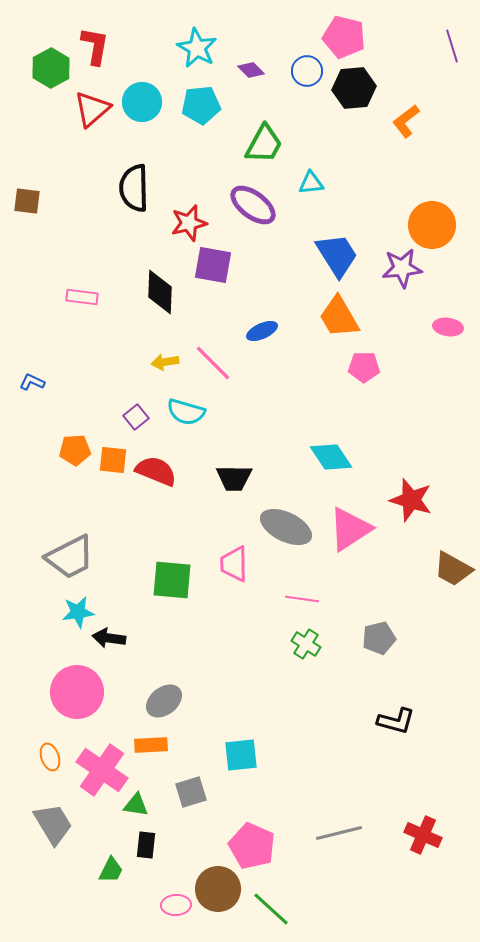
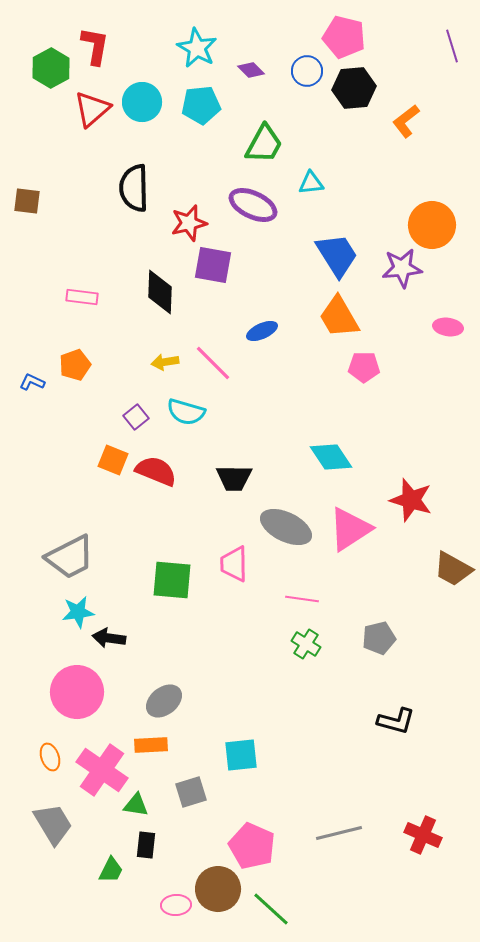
purple ellipse at (253, 205): rotated 12 degrees counterclockwise
orange pentagon at (75, 450): moved 85 px up; rotated 16 degrees counterclockwise
orange square at (113, 460): rotated 16 degrees clockwise
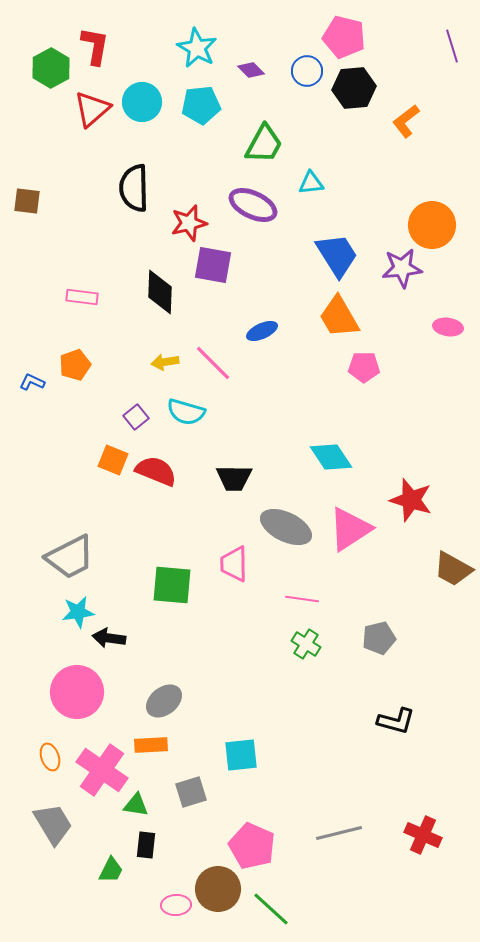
green square at (172, 580): moved 5 px down
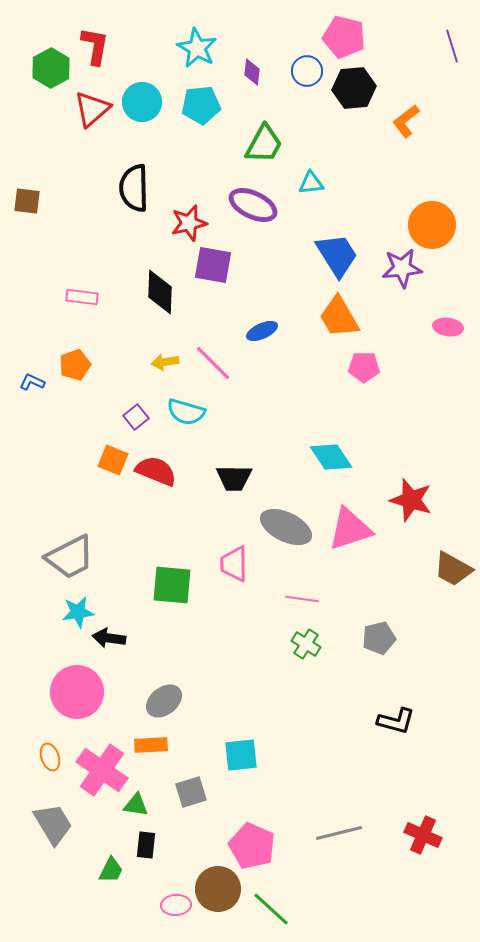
purple diamond at (251, 70): moved 1 px right, 2 px down; rotated 52 degrees clockwise
pink triangle at (350, 529): rotated 15 degrees clockwise
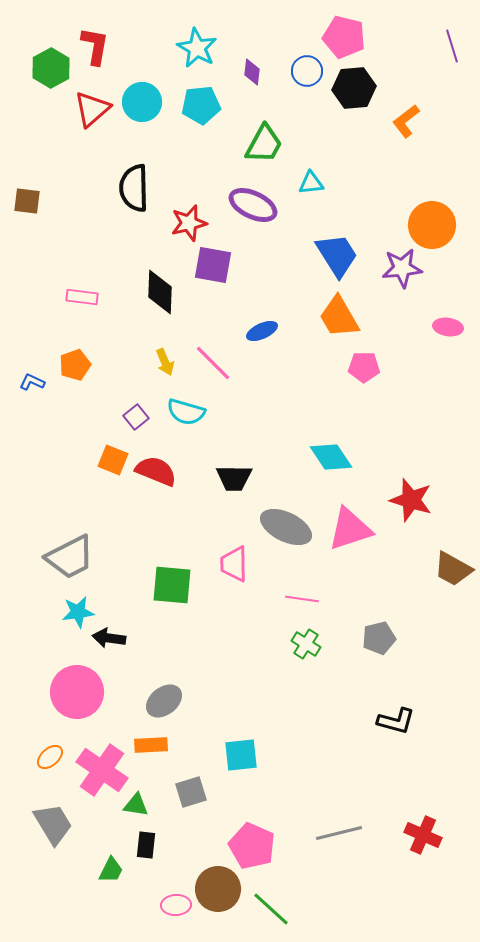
yellow arrow at (165, 362): rotated 104 degrees counterclockwise
orange ellipse at (50, 757): rotated 68 degrees clockwise
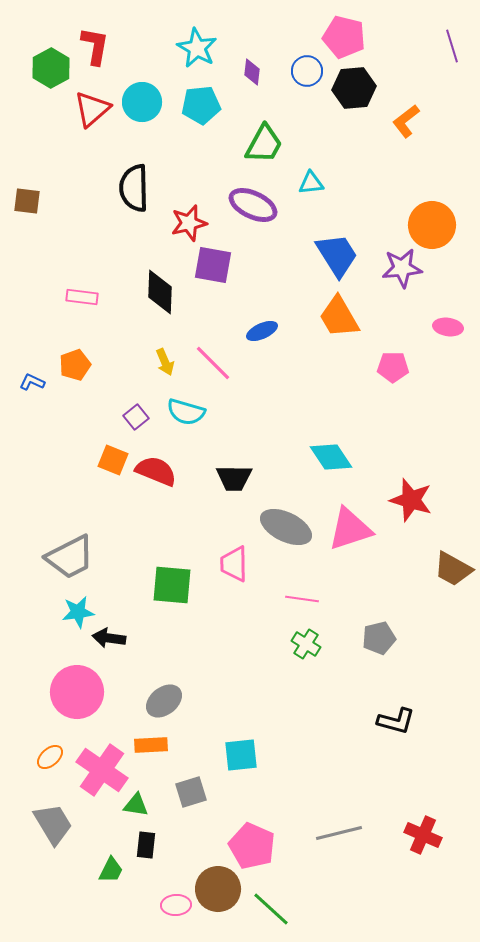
pink pentagon at (364, 367): moved 29 px right
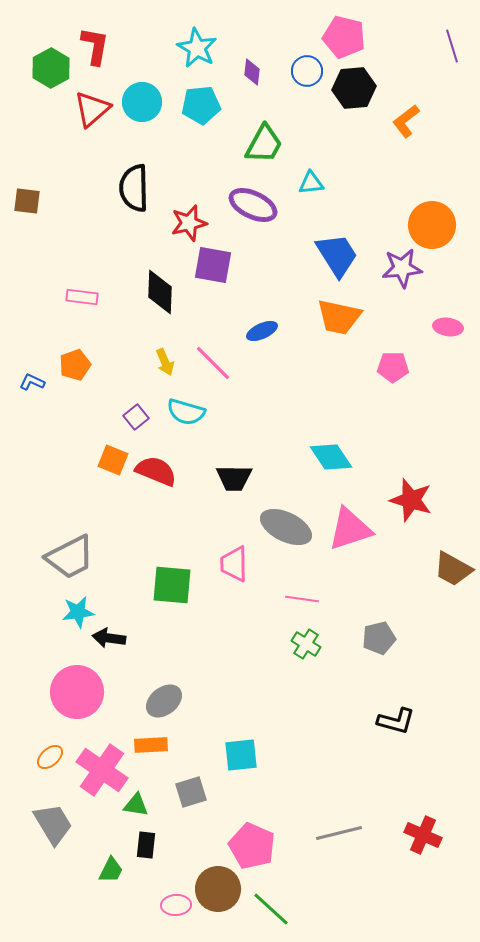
orange trapezoid at (339, 317): rotated 48 degrees counterclockwise
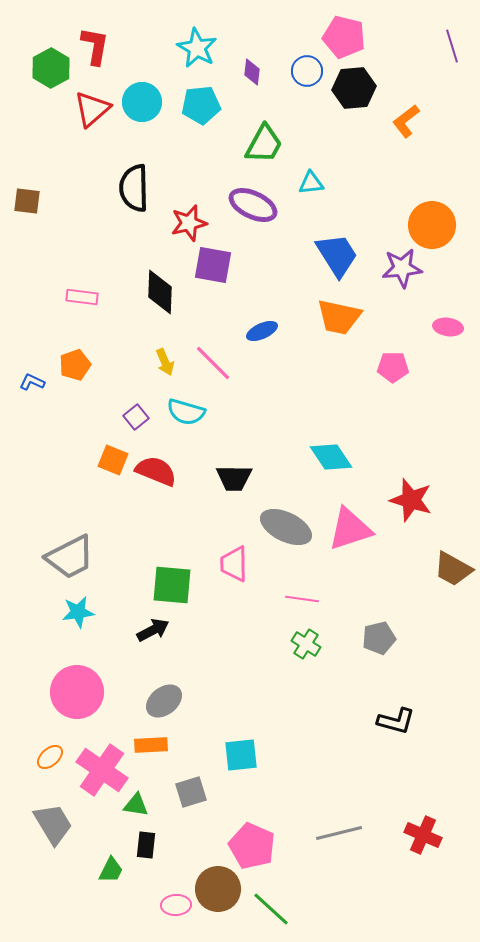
black arrow at (109, 638): moved 44 px right, 8 px up; rotated 144 degrees clockwise
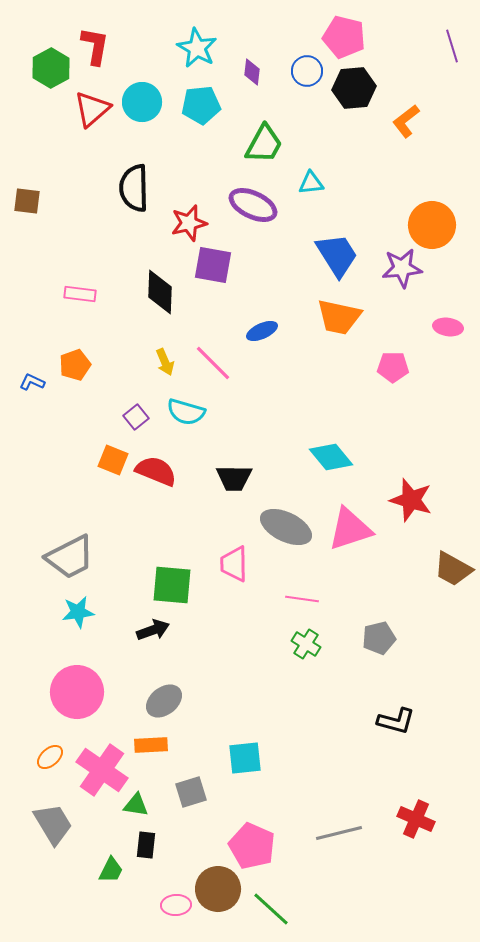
pink rectangle at (82, 297): moved 2 px left, 3 px up
cyan diamond at (331, 457): rotated 6 degrees counterclockwise
black arrow at (153, 630): rotated 8 degrees clockwise
cyan square at (241, 755): moved 4 px right, 3 px down
red cross at (423, 835): moved 7 px left, 16 px up
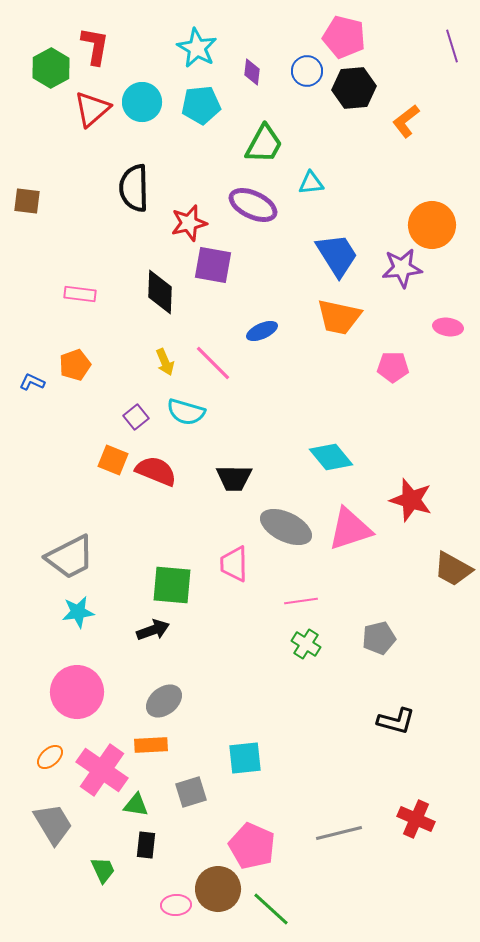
pink line at (302, 599): moved 1 px left, 2 px down; rotated 16 degrees counterclockwise
green trapezoid at (111, 870): moved 8 px left; rotated 52 degrees counterclockwise
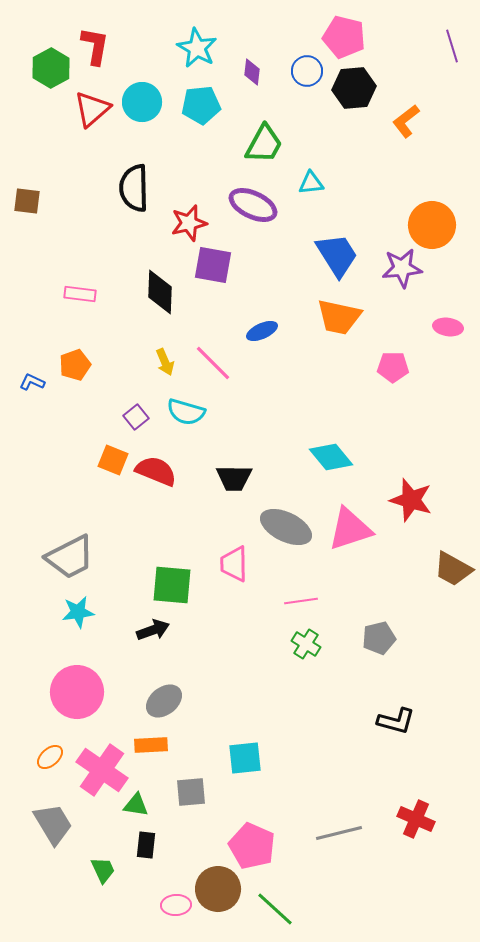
gray square at (191, 792): rotated 12 degrees clockwise
green line at (271, 909): moved 4 px right
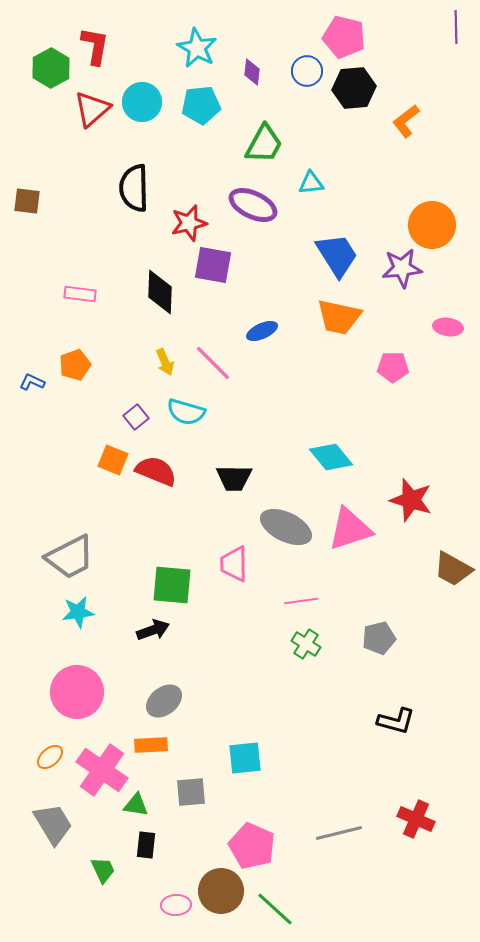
purple line at (452, 46): moved 4 px right, 19 px up; rotated 16 degrees clockwise
brown circle at (218, 889): moved 3 px right, 2 px down
